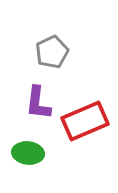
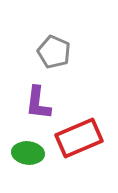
gray pentagon: moved 2 px right; rotated 24 degrees counterclockwise
red rectangle: moved 6 px left, 17 px down
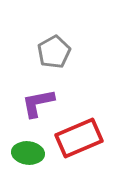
gray pentagon: rotated 20 degrees clockwise
purple L-shape: rotated 72 degrees clockwise
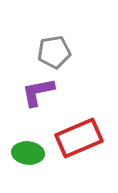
gray pentagon: rotated 20 degrees clockwise
purple L-shape: moved 11 px up
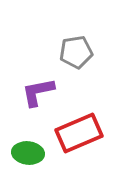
gray pentagon: moved 22 px right
red rectangle: moved 5 px up
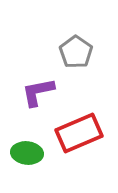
gray pentagon: rotated 28 degrees counterclockwise
green ellipse: moved 1 px left
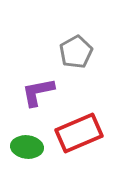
gray pentagon: rotated 8 degrees clockwise
green ellipse: moved 6 px up
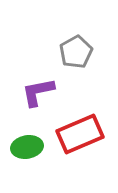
red rectangle: moved 1 px right, 1 px down
green ellipse: rotated 16 degrees counterclockwise
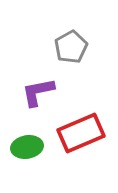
gray pentagon: moved 5 px left, 5 px up
red rectangle: moved 1 px right, 1 px up
